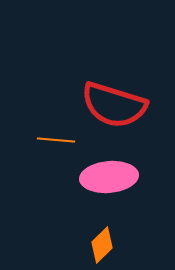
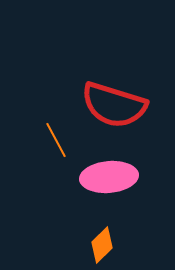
orange line: rotated 57 degrees clockwise
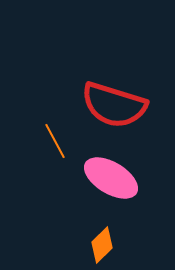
orange line: moved 1 px left, 1 px down
pink ellipse: moved 2 px right, 1 px down; rotated 36 degrees clockwise
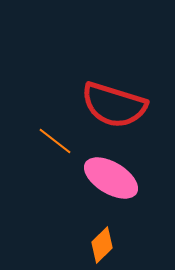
orange line: rotated 24 degrees counterclockwise
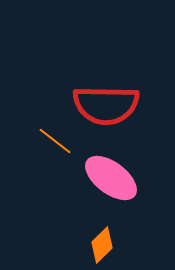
red semicircle: moved 8 px left; rotated 16 degrees counterclockwise
pink ellipse: rotated 6 degrees clockwise
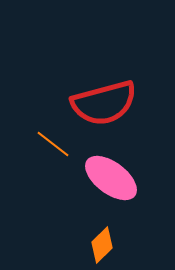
red semicircle: moved 2 px left, 2 px up; rotated 16 degrees counterclockwise
orange line: moved 2 px left, 3 px down
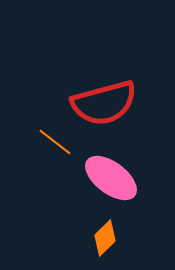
orange line: moved 2 px right, 2 px up
orange diamond: moved 3 px right, 7 px up
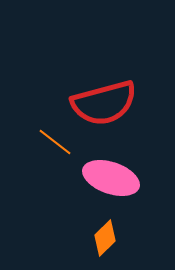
pink ellipse: rotated 18 degrees counterclockwise
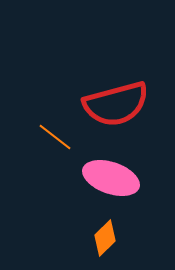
red semicircle: moved 12 px right, 1 px down
orange line: moved 5 px up
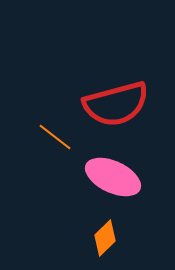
pink ellipse: moved 2 px right, 1 px up; rotated 6 degrees clockwise
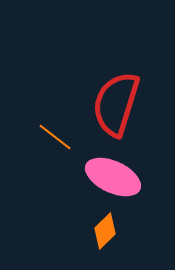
red semicircle: rotated 122 degrees clockwise
orange diamond: moved 7 px up
